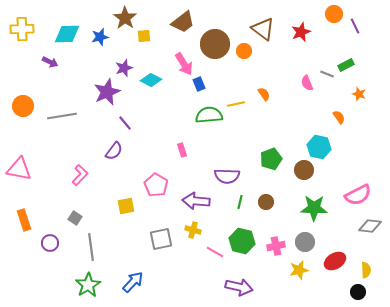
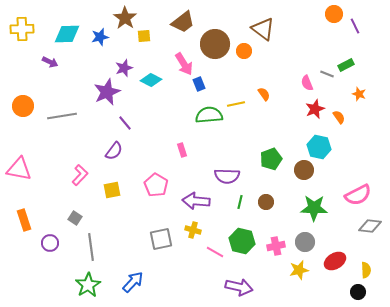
red star at (301, 32): moved 14 px right, 77 px down
yellow square at (126, 206): moved 14 px left, 16 px up
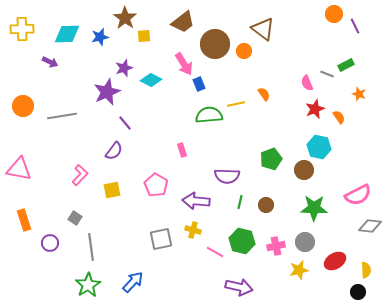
brown circle at (266, 202): moved 3 px down
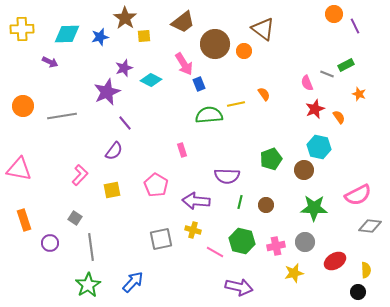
yellow star at (299, 270): moved 5 px left, 3 px down
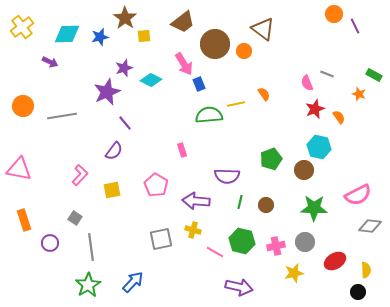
yellow cross at (22, 29): moved 2 px up; rotated 35 degrees counterclockwise
green rectangle at (346, 65): moved 28 px right, 10 px down; rotated 56 degrees clockwise
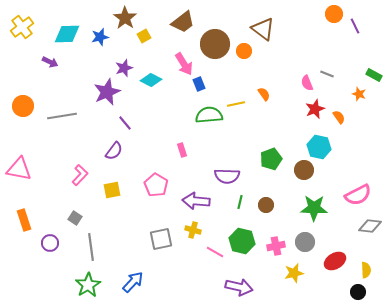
yellow square at (144, 36): rotated 24 degrees counterclockwise
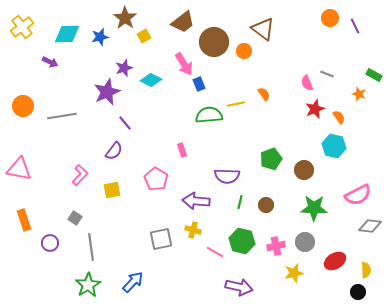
orange circle at (334, 14): moved 4 px left, 4 px down
brown circle at (215, 44): moved 1 px left, 2 px up
cyan hexagon at (319, 147): moved 15 px right, 1 px up
pink pentagon at (156, 185): moved 6 px up
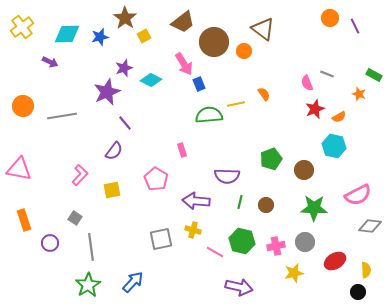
orange semicircle at (339, 117): rotated 96 degrees clockwise
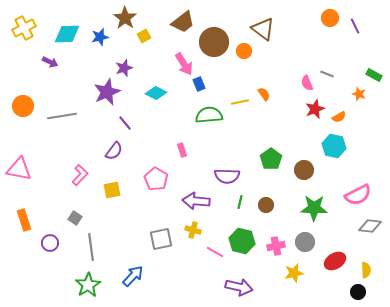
yellow cross at (22, 27): moved 2 px right, 1 px down; rotated 10 degrees clockwise
cyan diamond at (151, 80): moved 5 px right, 13 px down
yellow line at (236, 104): moved 4 px right, 2 px up
green pentagon at (271, 159): rotated 15 degrees counterclockwise
blue arrow at (133, 282): moved 6 px up
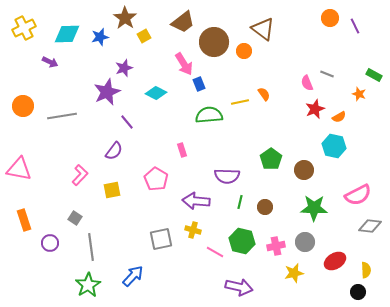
purple line at (125, 123): moved 2 px right, 1 px up
brown circle at (266, 205): moved 1 px left, 2 px down
